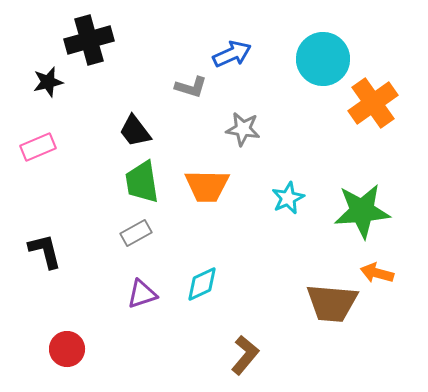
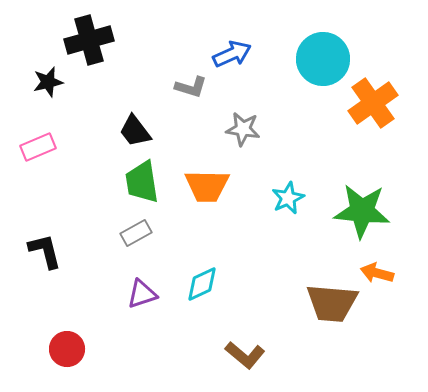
green star: rotated 10 degrees clockwise
brown L-shape: rotated 90 degrees clockwise
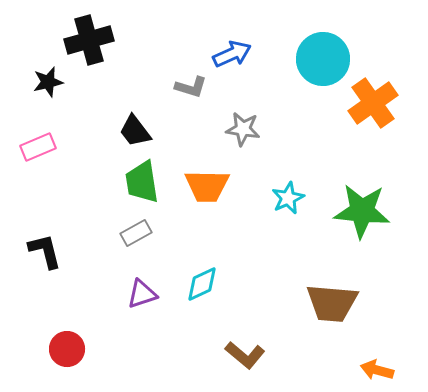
orange arrow: moved 97 px down
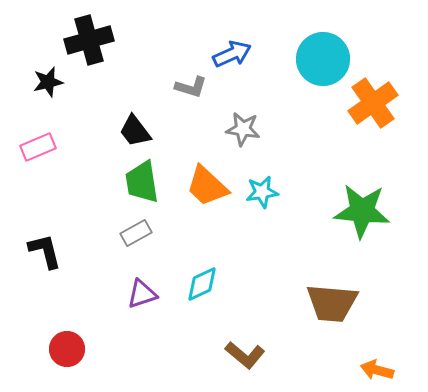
orange trapezoid: rotated 42 degrees clockwise
cyan star: moved 26 px left, 6 px up; rotated 16 degrees clockwise
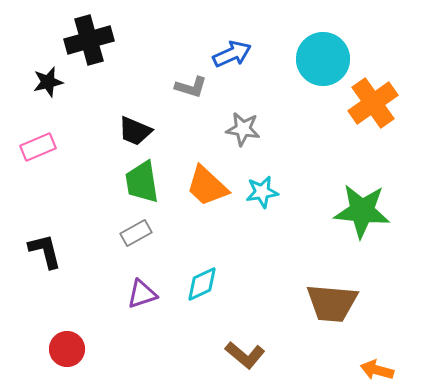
black trapezoid: rotated 30 degrees counterclockwise
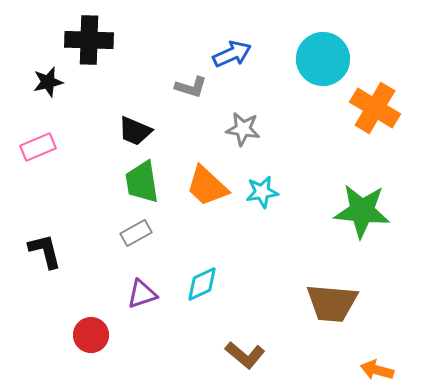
black cross: rotated 18 degrees clockwise
orange cross: moved 2 px right, 5 px down; rotated 24 degrees counterclockwise
red circle: moved 24 px right, 14 px up
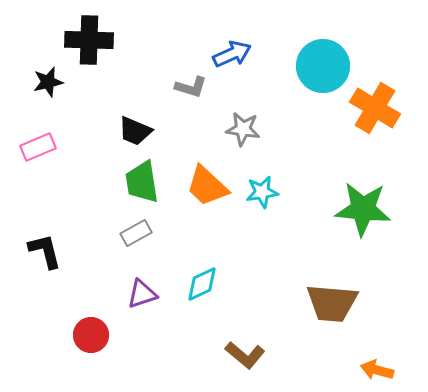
cyan circle: moved 7 px down
green star: moved 1 px right, 2 px up
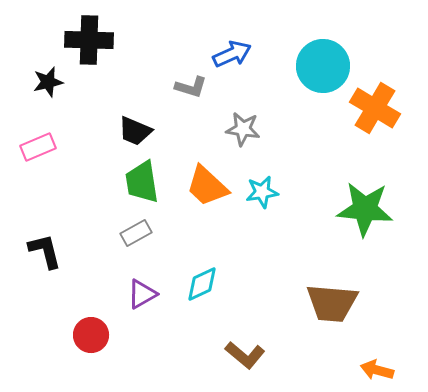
green star: moved 2 px right
purple triangle: rotated 12 degrees counterclockwise
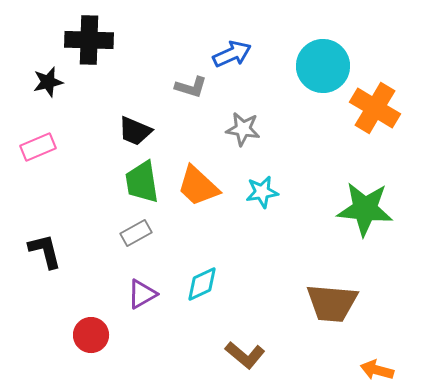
orange trapezoid: moved 9 px left
